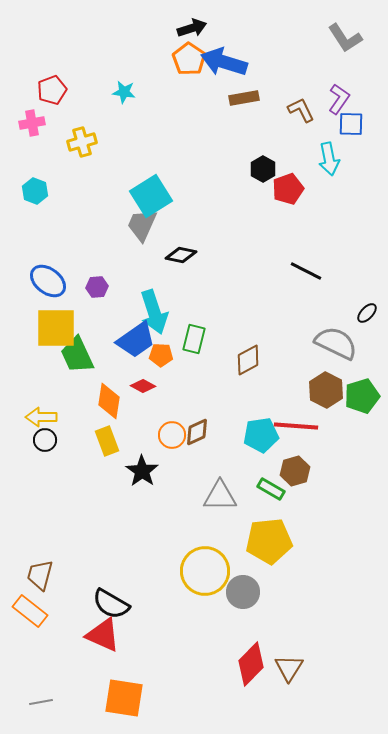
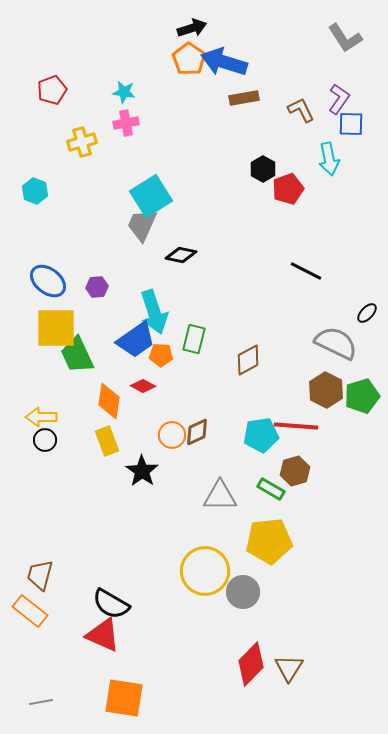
pink cross at (32, 123): moved 94 px right
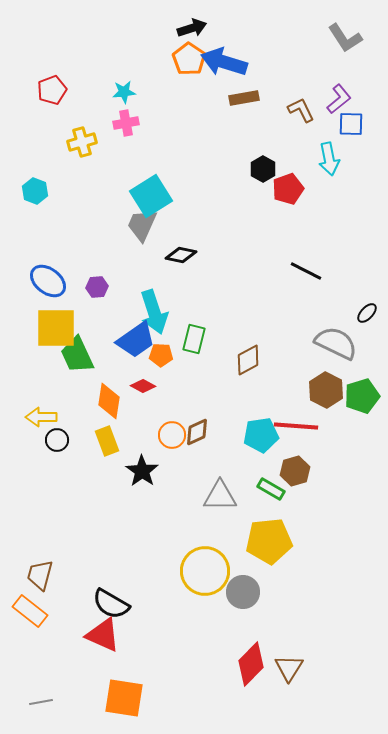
cyan star at (124, 92): rotated 15 degrees counterclockwise
purple L-shape at (339, 99): rotated 16 degrees clockwise
black circle at (45, 440): moved 12 px right
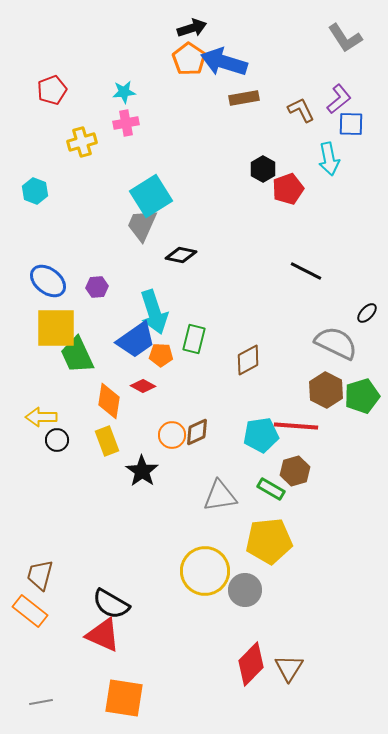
gray triangle at (220, 496): rotated 9 degrees counterclockwise
gray circle at (243, 592): moved 2 px right, 2 px up
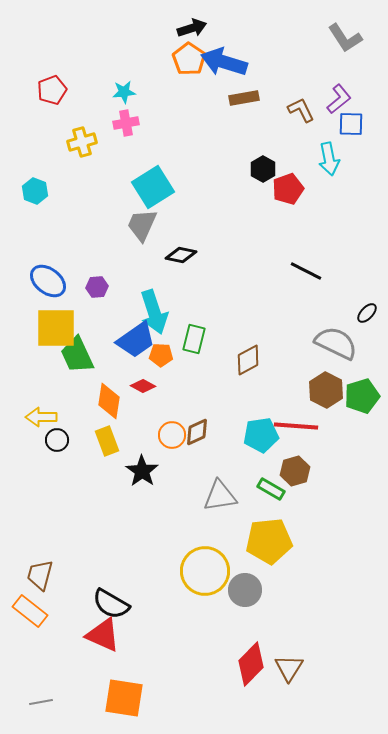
cyan square at (151, 196): moved 2 px right, 9 px up
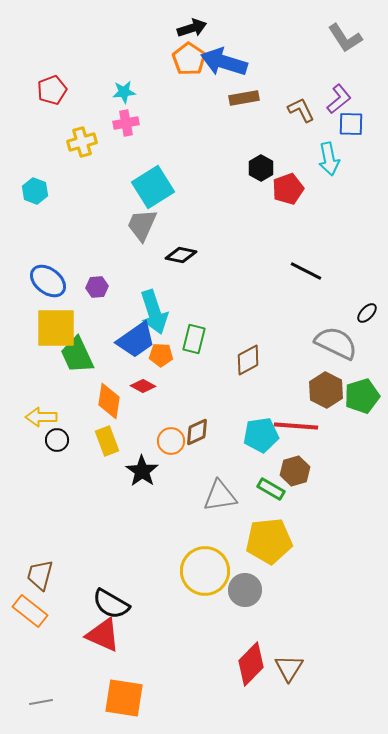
black hexagon at (263, 169): moved 2 px left, 1 px up
orange circle at (172, 435): moved 1 px left, 6 px down
